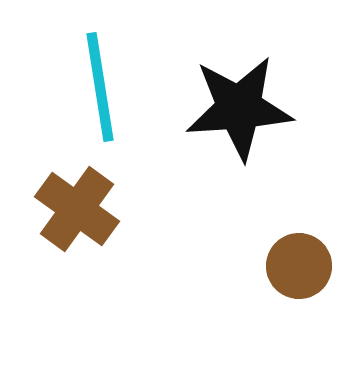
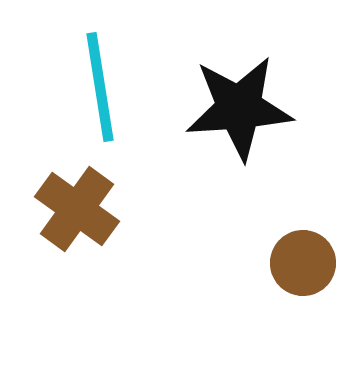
brown circle: moved 4 px right, 3 px up
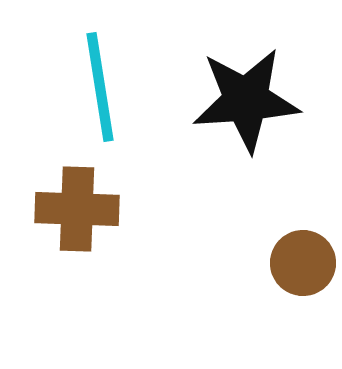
black star: moved 7 px right, 8 px up
brown cross: rotated 34 degrees counterclockwise
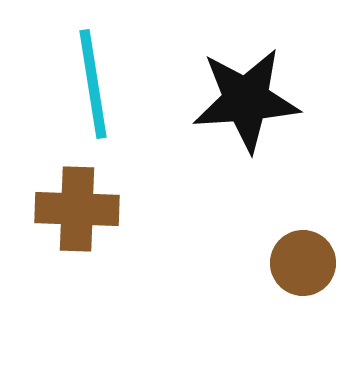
cyan line: moved 7 px left, 3 px up
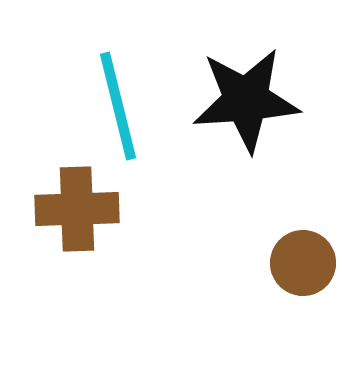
cyan line: moved 25 px right, 22 px down; rotated 5 degrees counterclockwise
brown cross: rotated 4 degrees counterclockwise
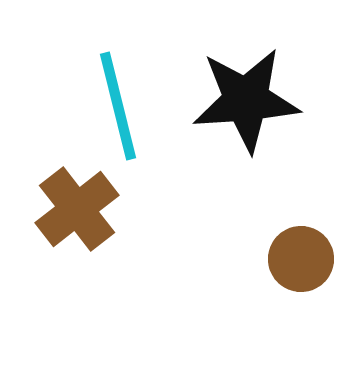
brown cross: rotated 36 degrees counterclockwise
brown circle: moved 2 px left, 4 px up
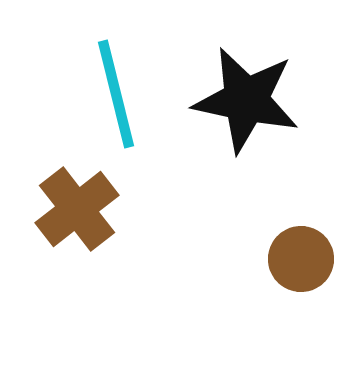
black star: rotated 16 degrees clockwise
cyan line: moved 2 px left, 12 px up
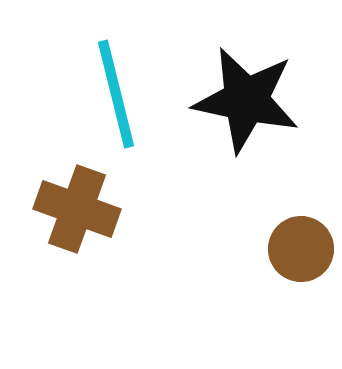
brown cross: rotated 32 degrees counterclockwise
brown circle: moved 10 px up
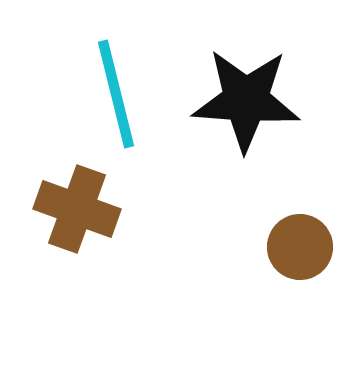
black star: rotated 8 degrees counterclockwise
brown circle: moved 1 px left, 2 px up
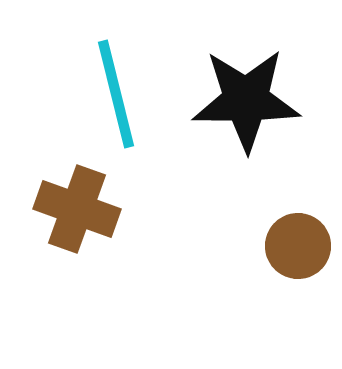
black star: rotated 4 degrees counterclockwise
brown circle: moved 2 px left, 1 px up
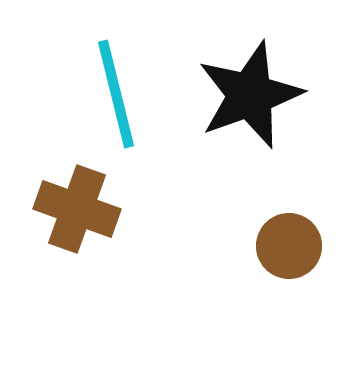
black star: moved 4 px right, 5 px up; rotated 20 degrees counterclockwise
brown circle: moved 9 px left
